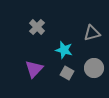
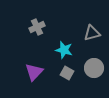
gray cross: rotated 21 degrees clockwise
purple triangle: moved 3 px down
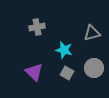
gray cross: rotated 14 degrees clockwise
purple triangle: rotated 30 degrees counterclockwise
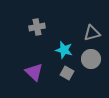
gray circle: moved 3 px left, 9 px up
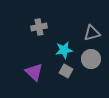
gray cross: moved 2 px right
cyan star: rotated 24 degrees counterclockwise
gray square: moved 1 px left, 2 px up
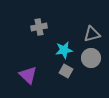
gray triangle: moved 1 px down
gray circle: moved 1 px up
purple triangle: moved 6 px left, 3 px down
